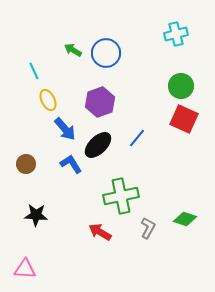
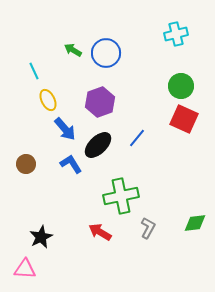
black star: moved 5 px right, 22 px down; rotated 30 degrees counterclockwise
green diamond: moved 10 px right, 4 px down; rotated 25 degrees counterclockwise
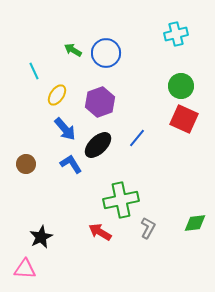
yellow ellipse: moved 9 px right, 5 px up; rotated 60 degrees clockwise
green cross: moved 4 px down
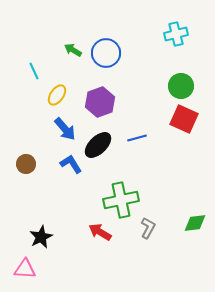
blue line: rotated 36 degrees clockwise
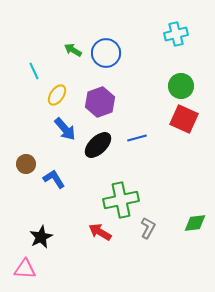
blue L-shape: moved 17 px left, 15 px down
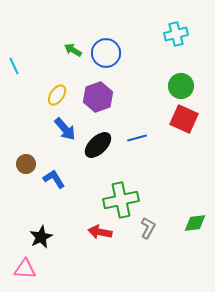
cyan line: moved 20 px left, 5 px up
purple hexagon: moved 2 px left, 5 px up
red arrow: rotated 20 degrees counterclockwise
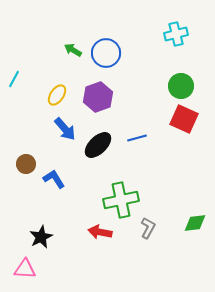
cyan line: moved 13 px down; rotated 54 degrees clockwise
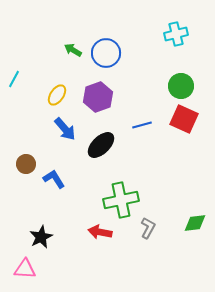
blue line: moved 5 px right, 13 px up
black ellipse: moved 3 px right
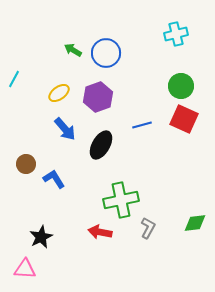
yellow ellipse: moved 2 px right, 2 px up; rotated 20 degrees clockwise
black ellipse: rotated 16 degrees counterclockwise
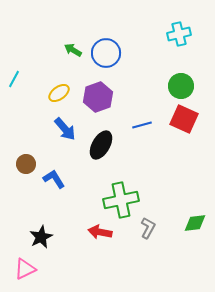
cyan cross: moved 3 px right
pink triangle: rotated 30 degrees counterclockwise
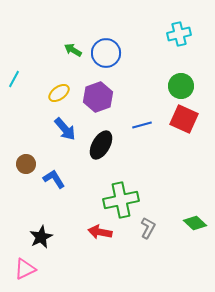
green diamond: rotated 50 degrees clockwise
